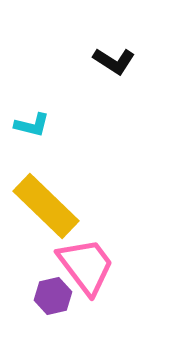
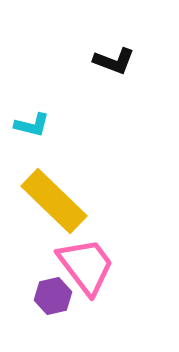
black L-shape: rotated 12 degrees counterclockwise
yellow rectangle: moved 8 px right, 5 px up
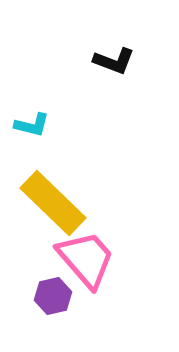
yellow rectangle: moved 1 px left, 2 px down
pink trapezoid: moved 7 px up; rotated 4 degrees counterclockwise
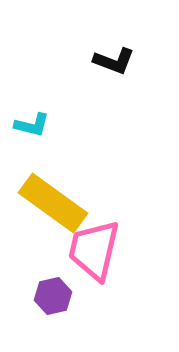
yellow rectangle: rotated 8 degrees counterclockwise
pink trapezoid: moved 8 px right, 9 px up; rotated 126 degrees counterclockwise
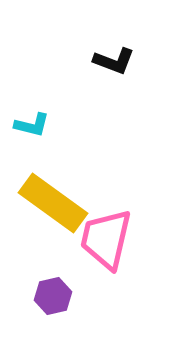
pink trapezoid: moved 12 px right, 11 px up
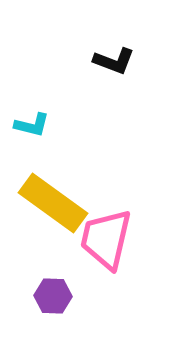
purple hexagon: rotated 15 degrees clockwise
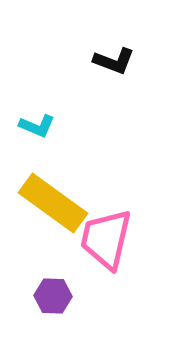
cyan L-shape: moved 5 px right, 1 px down; rotated 9 degrees clockwise
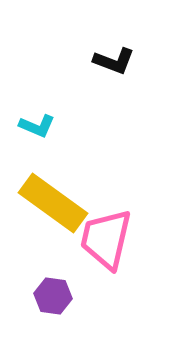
purple hexagon: rotated 6 degrees clockwise
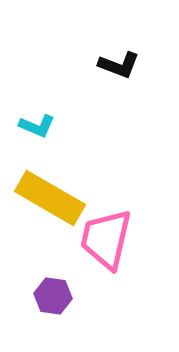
black L-shape: moved 5 px right, 4 px down
yellow rectangle: moved 3 px left, 5 px up; rotated 6 degrees counterclockwise
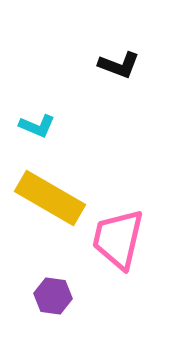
pink trapezoid: moved 12 px right
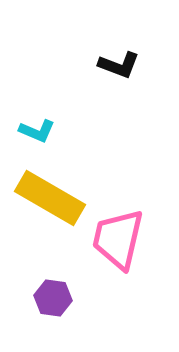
cyan L-shape: moved 5 px down
purple hexagon: moved 2 px down
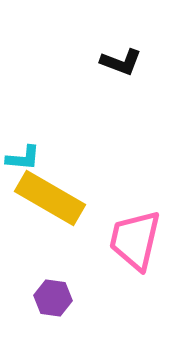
black L-shape: moved 2 px right, 3 px up
cyan L-shape: moved 14 px left, 27 px down; rotated 18 degrees counterclockwise
pink trapezoid: moved 17 px right, 1 px down
